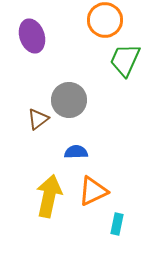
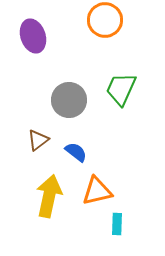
purple ellipse: moved 1 px right
green trapezoid: moved 4 px left, 29 px down
brown triangle: moved 21 px down
blue semicircle: rotated 40 degrees clockwise
orange triangle: moved 4 px right; rotated 12 degrees clockwise
cyan rectangle: rotated 10 degrees counterclockwise
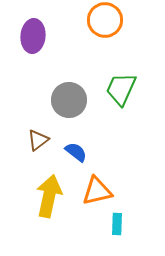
purple ellipse: rotated 24 degrees clockwise
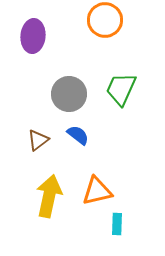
gray circle: moved 6 px up
blue semicircle: moved 2 px right, 17 px up
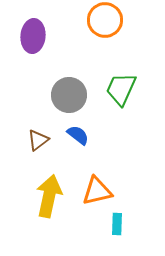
gray circle: moved 1 px down
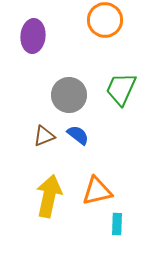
brown triangle: moved 6 px right, 4 px up; rotated 15 degrees clockwise
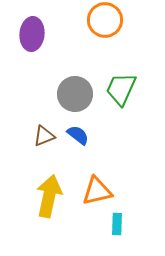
purple ellipse: moved 1 px left, 2 px up
gray circle: moved 6 px right, 1 px up
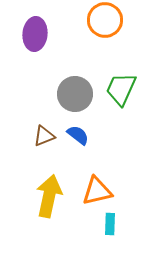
purple ellipse: moved 3 px right
cyan rectangle: moved 7 px left
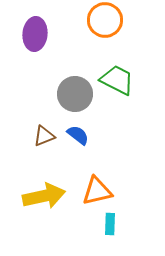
green trapezoid: moved 4 px left, 9 px up; rotated 93 degrees clockwise
yellow arrow: moved 5 px left; rotated 66 degrees clockwise
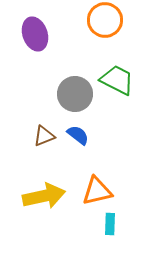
purple ellipse: rotated 24 degrees counterclockwise
